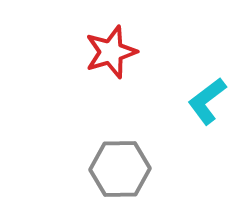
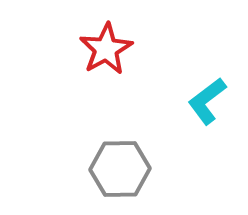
red star: moved 5 px left, 3 px up; rotated 12 degrees counterclockwise
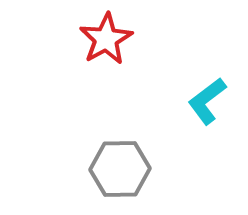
red star: moved 10 px up
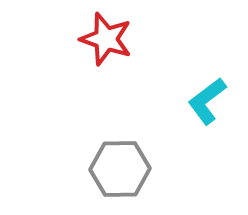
red star: rotated 24 degrees counterclockwise
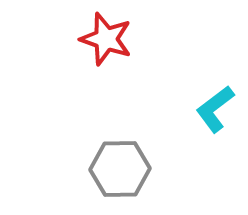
cyan L-shape: moved 8 px right, 8 px down
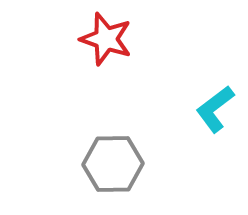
gray hexagon: moved 7 px left, 5 px up
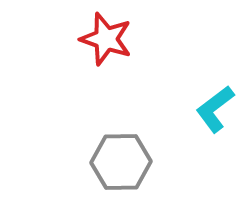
gray hexagon: moved 8 px right, 2 px up
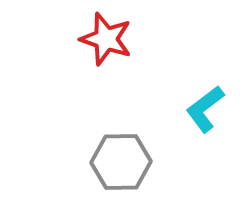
cyan L-shape: moved 10 px left
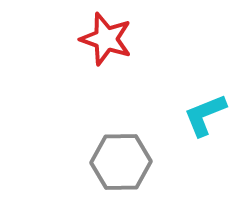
cyan L-shape: moved 6 px down; rotated 15 degrees clockwise
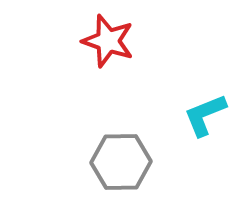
red star: moved 2 px right, 2 px down
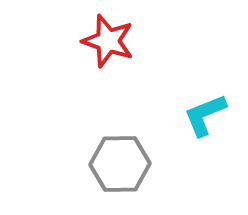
gray hexagon: moved 1 px left, 2 px down
